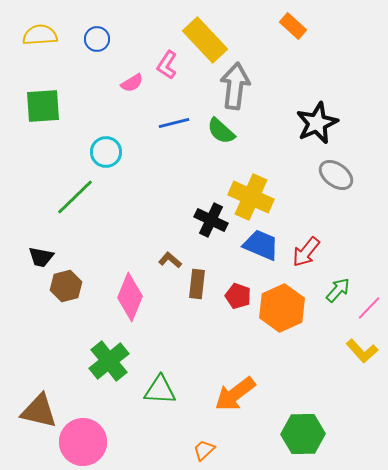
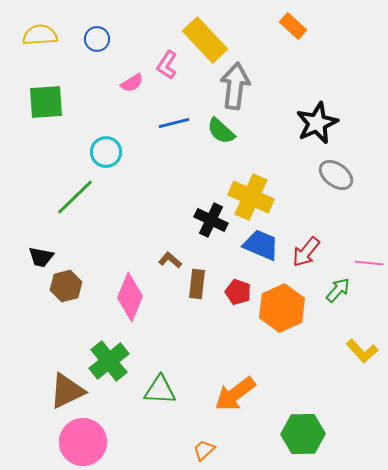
green square: moved 3 px right, 4 px up
red pentagon: moved 4 px up
pink line: moved 45 px up; rotated 52 degrees clockwise
brown triangle: moved 28 px right, 20 px up; rotated 39 degrees counterclockwise
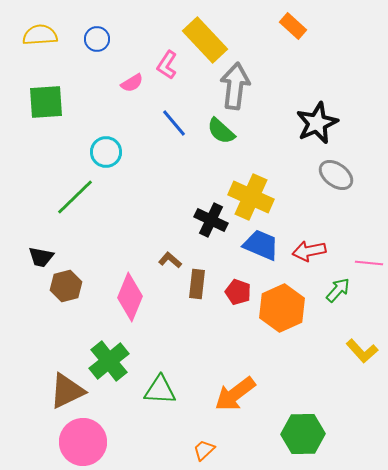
blue line: rotated 64 degrees clockwise
red arrow: moved 3 px right, 1 px up; rotated 40 degrees clockwise
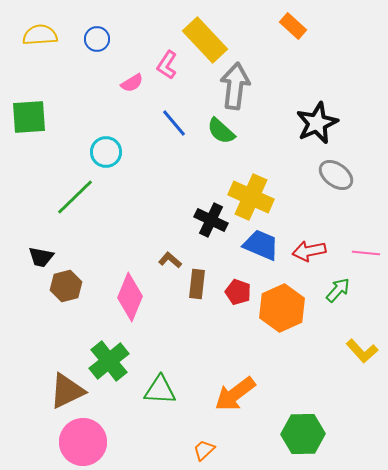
green square: moved 17 px left, 15 px down
pink line: moved 3 px left, 10 px up
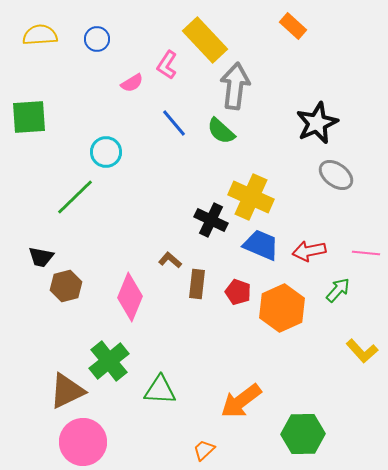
orange arrow: moved 6 px right, 7 px down
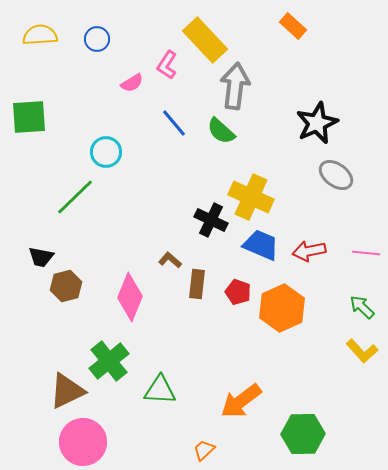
green arrow: moved 24 px right, 17 px down; rotated 88 degrees counterclockwise
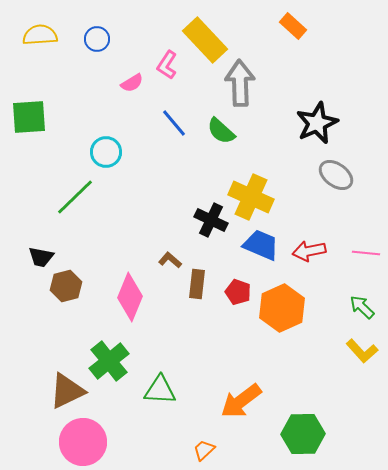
gray arrow: moved 5 px right, 3 px up; rotated 9 degrees counterclockwise
